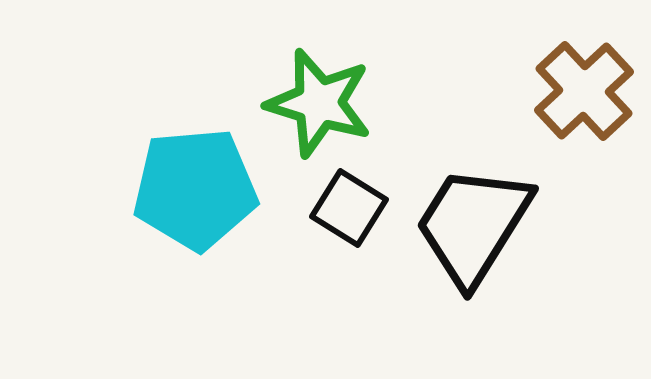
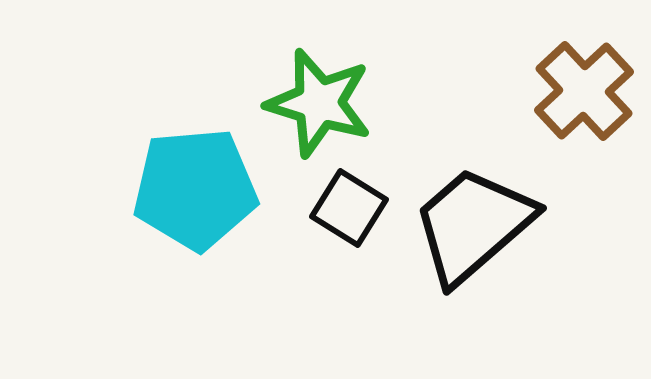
black trapezoid: rotated 17 degrees clockwise
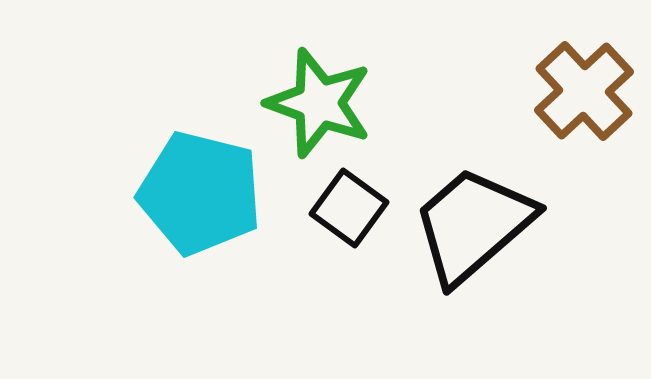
green star: rotated 3 degrees clockwise
cyan pentagon: moved 5 px right, 4 px down; rotated 19 degrees clockwise
black square: rotated 4 degrees clockwise
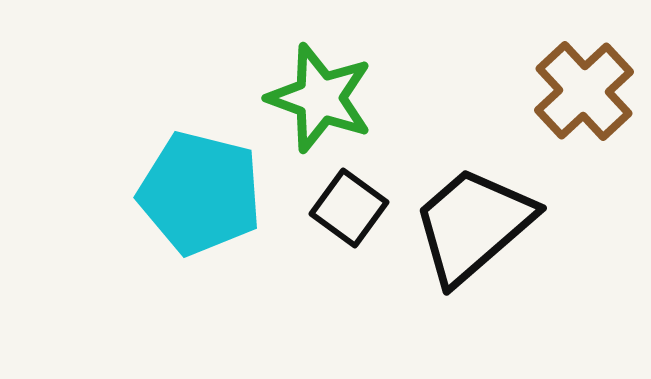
green star: moved 1 px right, 5 px up
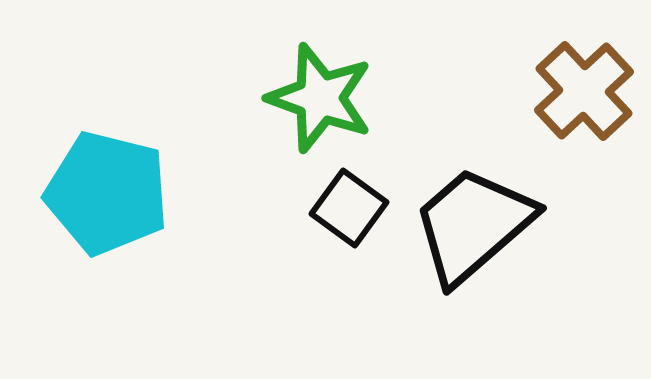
cyan pentagon: moved 93 px left
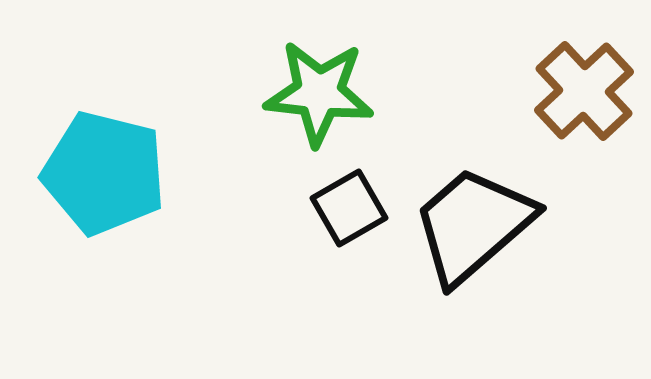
green star: moved 1 px left, 5 px up; rotated 14 degrees counterclockwise
cyan pentagon: moved 3 px left, 20 px up
black square: rotated 24 degrees clockwise
